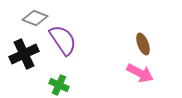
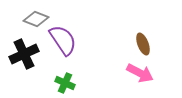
gray diamond: moved 1 px right, 1 px down
green cross: moved 6 px right, 2 px up
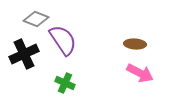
brown ellipse: moved 8 px left; rotated 65 degrees counterclockwise
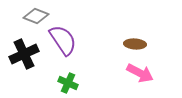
gray diamond: moved 3 px up
green cross: moved 3 px right
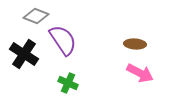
black cross: rotated 32 degrees counterclockwise
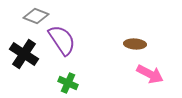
purple semicircle: moved 1 px left
pink arrow: moved 10 px right, 1 px down
